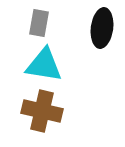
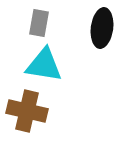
brown cross: moved 15 px left
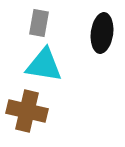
black ellipse: moved 5 px down
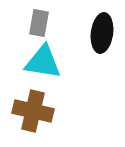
cyan triangle: moved 1 px left, 3 px up
brown cross: moved 6 px right
